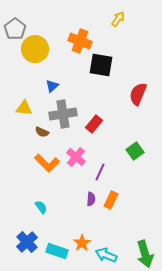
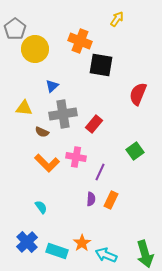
yellow arrow: moved 1 px left
pink cross: rotated 30 degrees counterclockwise
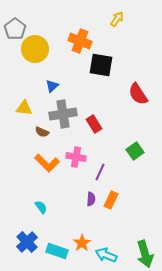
red semicircle: rotated 55 degrees counterclockwise
red rectangle: rotated 72 degrees counterclockwise
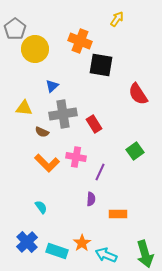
orange rectangle: moved 7 px right, 14 px down; rotated 66 degrees clockwise
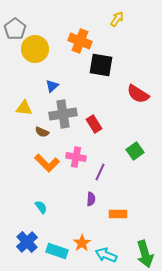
red semicircle: rotated 25 degrees counterclockwise
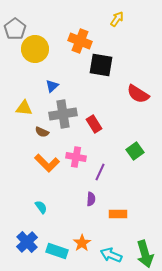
cyan arrow: moved 5 px right
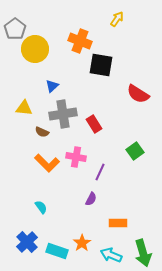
purple semicircle: rotated 24 degrees clockwise
orange rectangle: moved 9 px down
green arrow: moved 2 px left, 1 px up
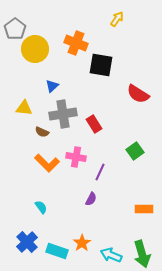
orange cross: moved 4 px left, 2 px down
orange rectangle: moved 26 px right, 14 px up
green arrow: moved 1 px left, 1 px down
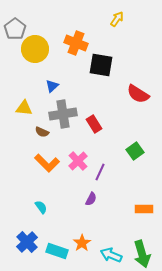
pink cross: moved 2 px right, 4 px down; rotated 36 degrees clockwise
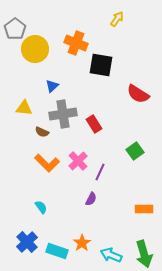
green arrow: moved 2 px right
